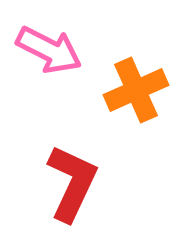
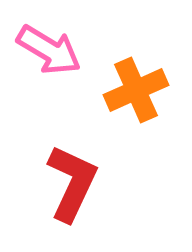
pink arrow: rotated 4 degrees clockwise
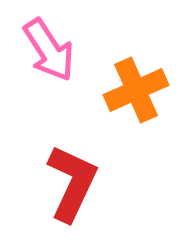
pink arrow: rotated 26 degrees clockwise
